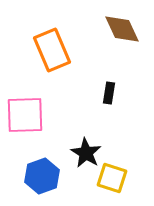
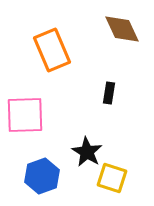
black star: moved 1 px right, 1 px up
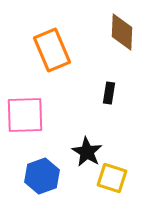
brown diamond: moved 3 px down; rotated 27 degrees clockwise
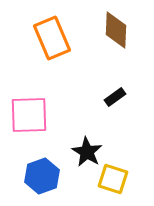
brown diamond: moved 6 px left, 2 px up
orange rectangle: moved 12 px up
black rectangle: moved 6 px right, 4 px down; rotated 45 degrees clockwise
pink square: moved 4 px right
yellow square: moved 1 px right, 1 px down
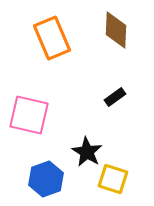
pink square: rotated 15 degrees clockwise
blue hexagon: moved 4 px right, 3 px down
